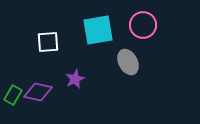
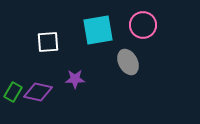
purple star: rotated 24 degrees clockwise
green rectangle: moved 3 px up
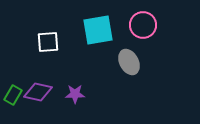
gray ellipse: moved 1 px right
purple star: moved 15 px down
green rectangle: moved 3 px down
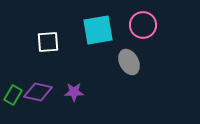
purple star: moved 1 px left, 2 px up
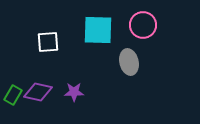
cyan square: rotated 12 degrees clockwise
gray ellipse: rotated 15 degrees clockwise
